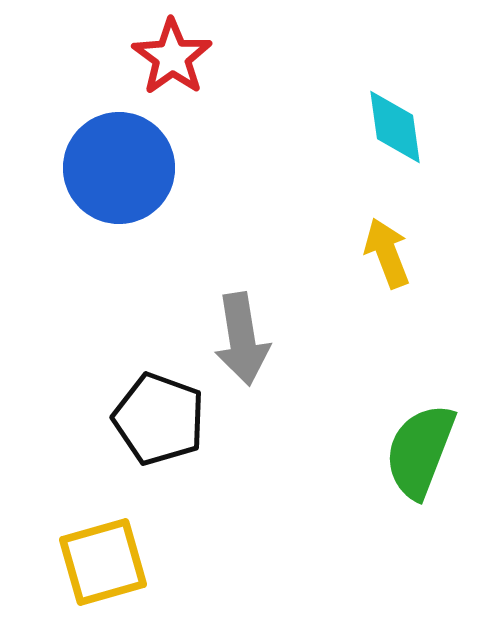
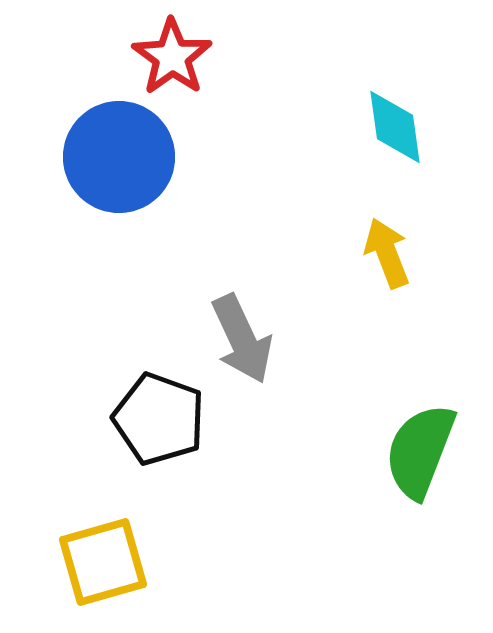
blue circle: moved 11 px up
gray arrow: rotated 16 degrees counterclockwise
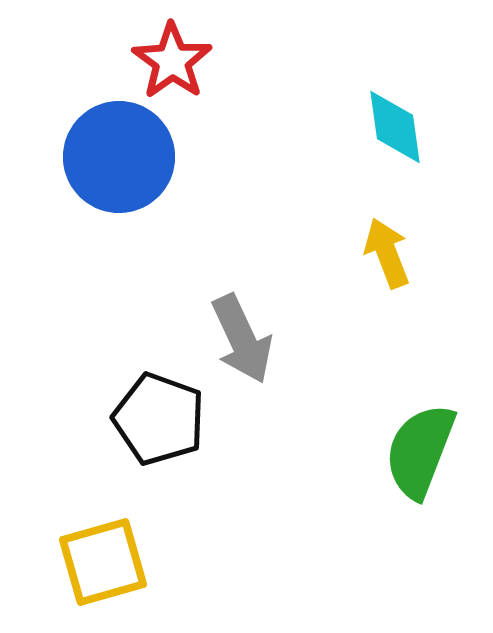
red star: moved 4 px down
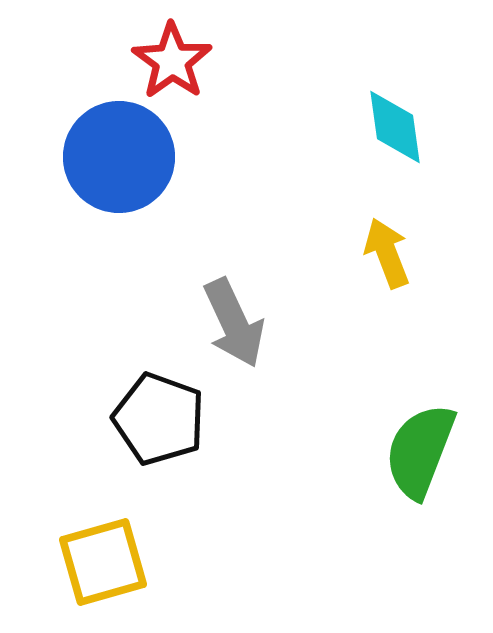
gray arrow: moved 8 px left, 16 px up
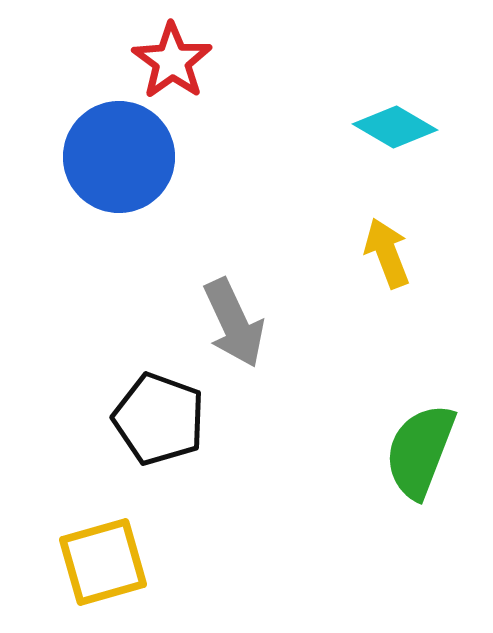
cyan diamond: rotated 52 degrees counterclockwise
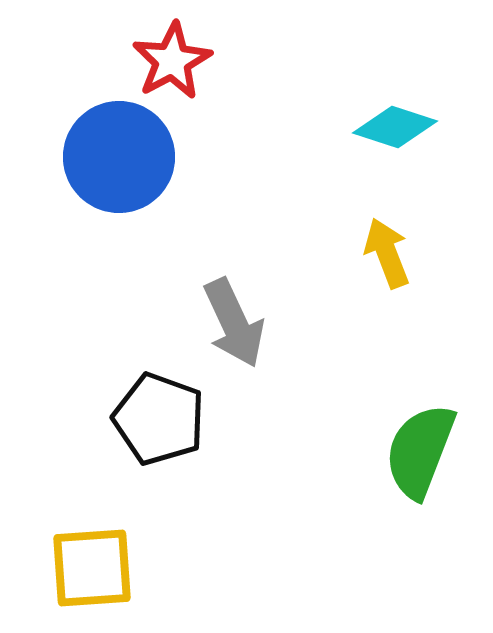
red star: rotated 8 degrees clockwise
cyan diamond: rotated 12 degrees counterclockwise
yellow square: moved 11 px left, 6 px down; rotated 12 degrees clockwise
